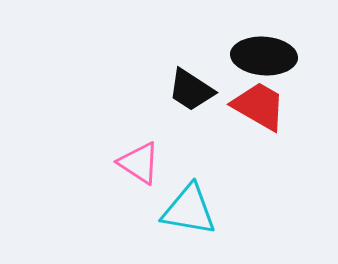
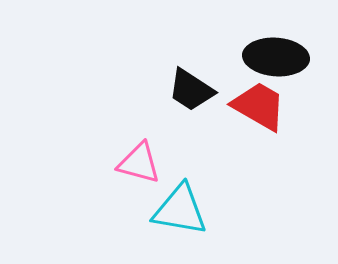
black ellipse: moved 12 px right, 1 px down
pink triangle: rotated 18 degrees counterclockwise
cyan triangle: moved 9 px left
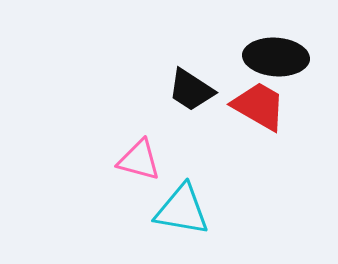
pink triangle: moved 3 px up
cyan triangle: moved 2 px right
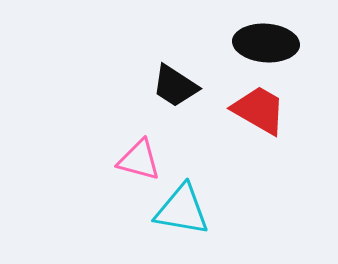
black ellipse: moved 10 px left, 14 px up
black trapezoid: moved 16 px left, 4 px up
red trapezoid: moved 4 px down
